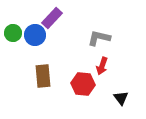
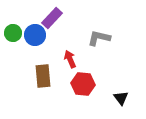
red arrow: moved 32 px left, 7 px up; rotated 138 degrees clockwise
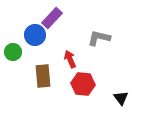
green circle: moved 19 px down
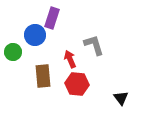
purple rectangle: rotated 25 degrees counterclockwise
gray L-shape: moved 5 px left, 7 px down; rotated 60 degrees clockwise
red hexagon: moved 6 px left
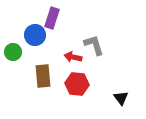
red arrow: moved 3 px right, 2 px up; rotated 54 degrees counterclockwise
